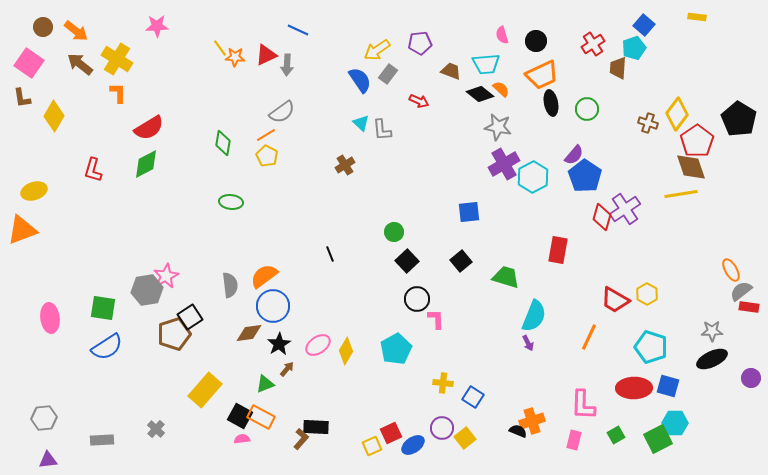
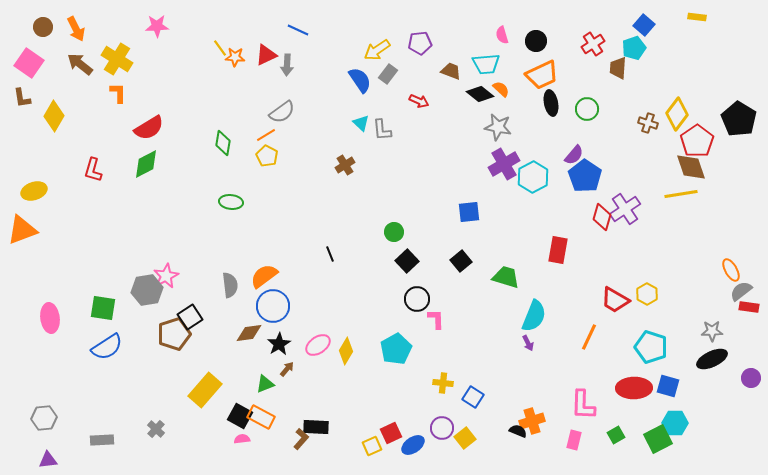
orange arrow at (76, 31): moved 2 px up; rotated 25 degrees clockwise
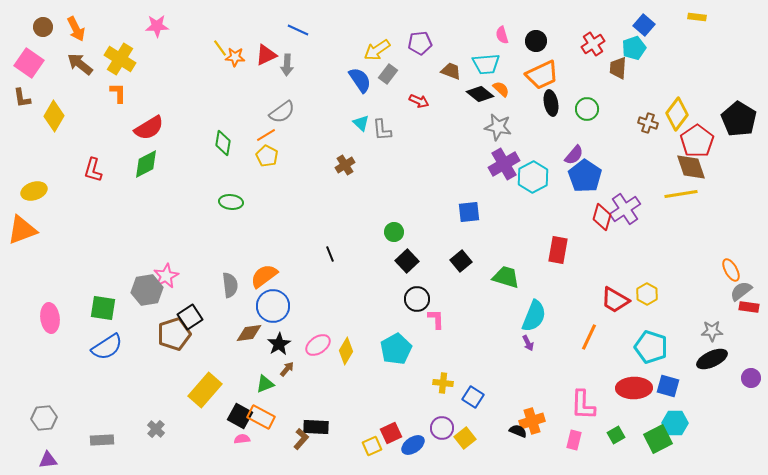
yellow cross at (117, 59): moved 3 px right
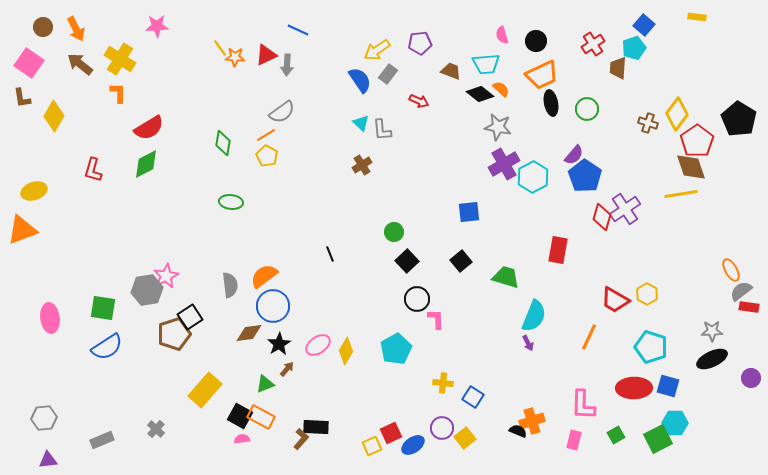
brown cross at (345, 165): moved 17 px right
gray rectangle at (102, 440): rotated 20 degrees counterclockwise
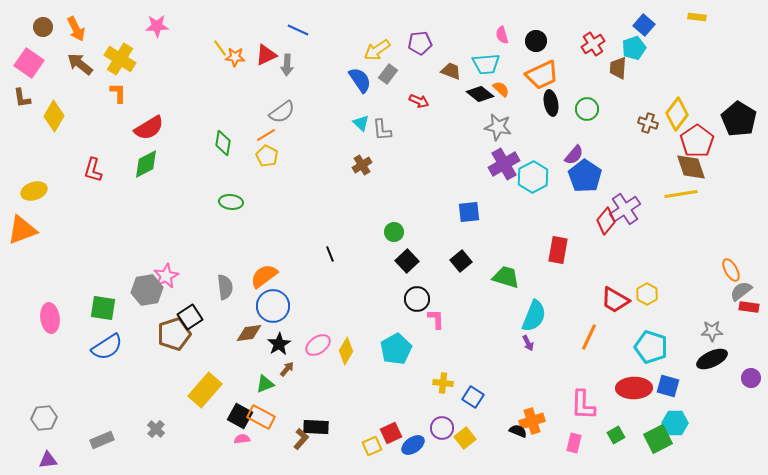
red diamond at (602, 217): moved 4 px right, 4 px down; rotated 24 degrees clockwise
gray semicircle at (230, 285): moved 5 px left, 2 px down
pink rectangle at (574, 440): moved 3 px down
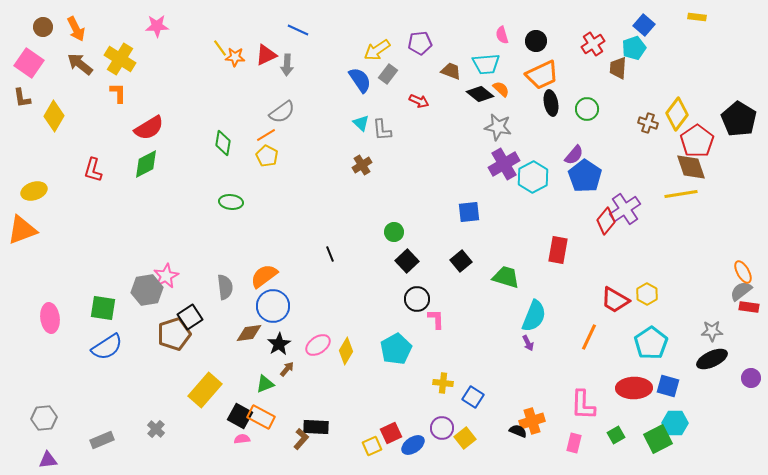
orange ellipse at (731, 270): moved 12 px right, 2 px down
cyan pentagon at (651, 347): moved 4 px up; rotated 20 degrees clockwise
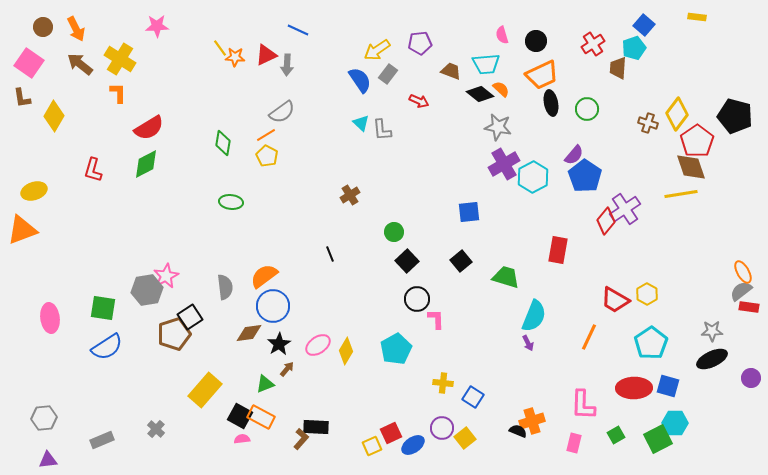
black pentagon at (739, 119): moved 4 px left, 3 px up; rotated 16 degrees counterclockwise
brown cross at (362, 165): moved 12 px left, 30 px down
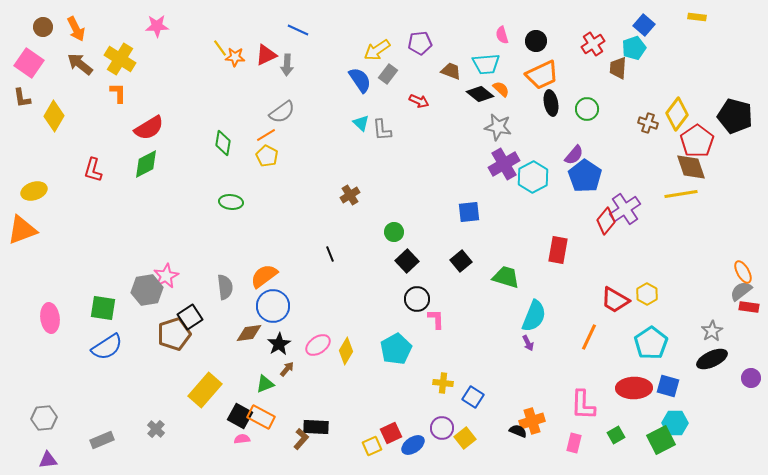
gray star at (712, 331): rotated 30 degrees counterclockwise
green square at (658, 439): moved 3 px right, 1 px down
